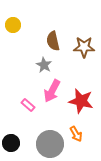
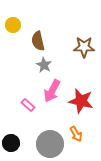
brown semicircle: moved 15 px left
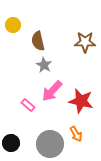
brown star: moved 1 px right, 5 px up
pink arrow: rotated 15 degrees clockwise
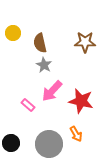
yellow circle: moved 8 px down
brown semicircle: moved 2 px right, 2 px down
gray circle: moved 1 px left
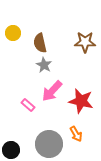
black circle: moved 7 px down
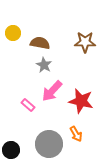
brown semicircle: rotated 114 degrees clockwise
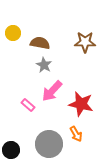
red star: moved 3 px down
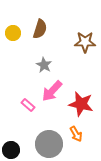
brown semicircle: moved 14 px up; rotated 96 degrees clockwise
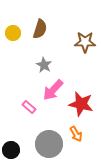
pink arrow: moved 1 px right, 1 px up
pink rectangle: moved 1 px right, 2 px down
